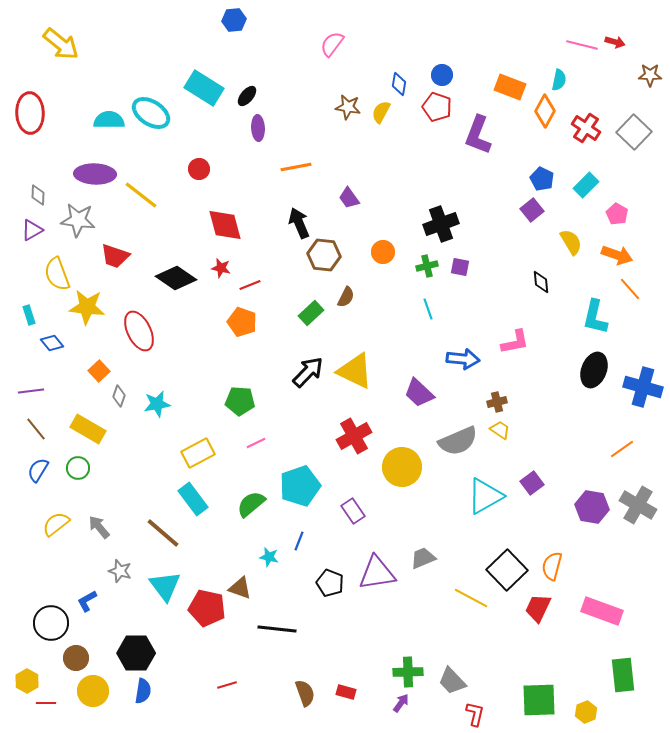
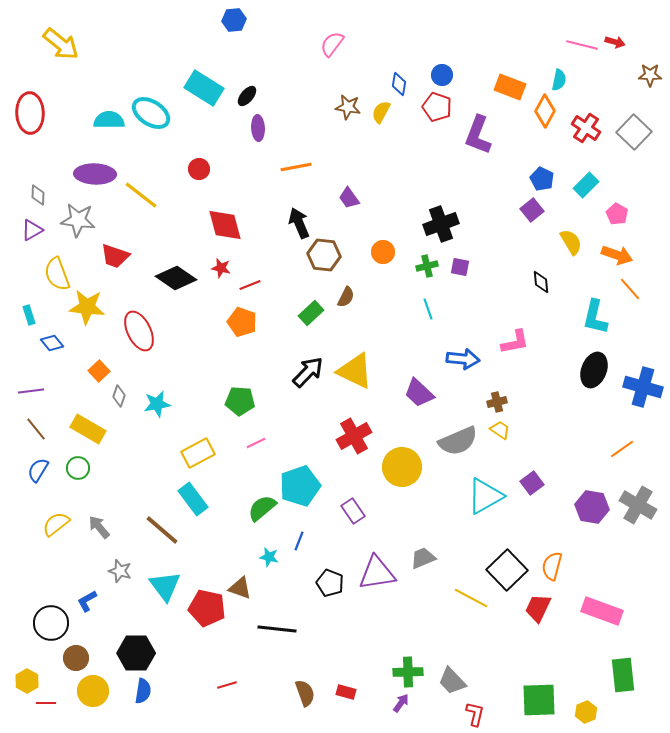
green semicircle at (251, 504): moved 11 px right, 4 px down
brown line at (163, 533): moved 1 px left, 3 px up
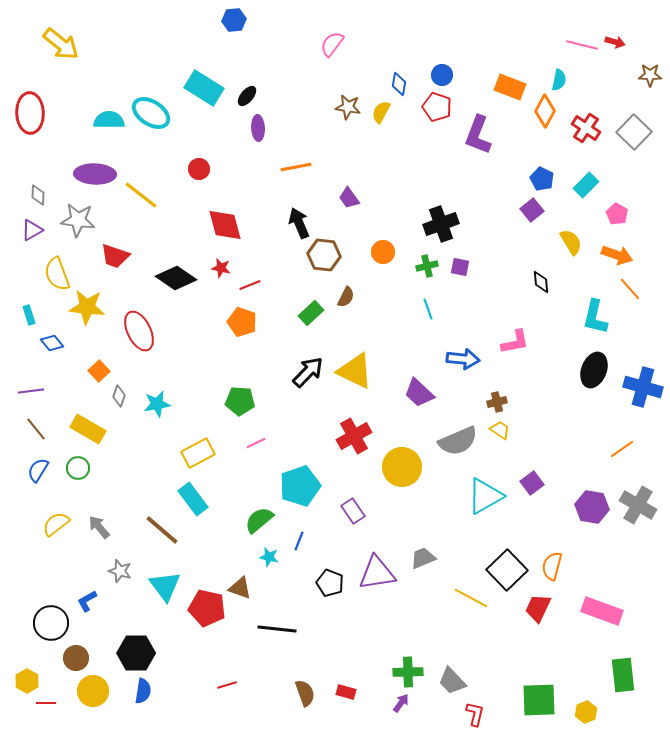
green semicircle at (262, 508): moved 3 px left, 12 px down
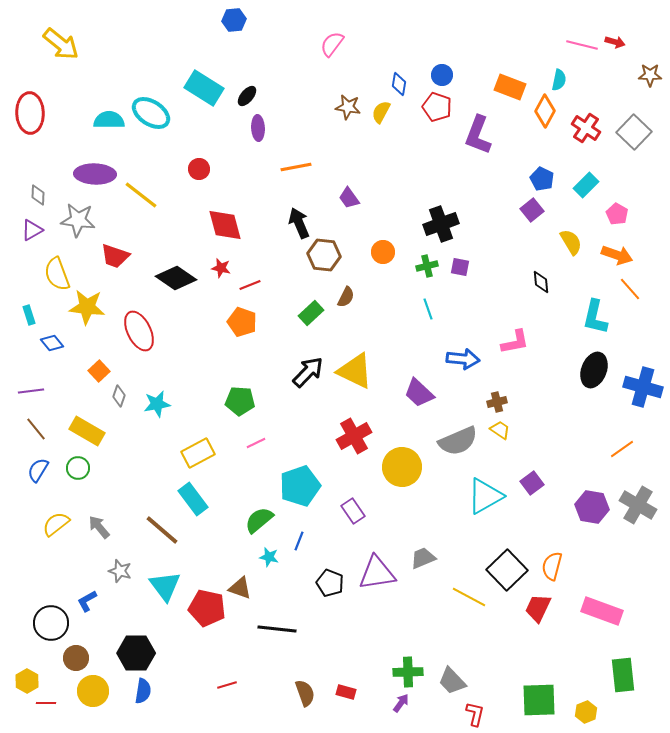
yellow rectangle at (88, 429): moved 1 px left, 2 px down
yellow line at (471, 598): moved 2 px left, 1 px up
